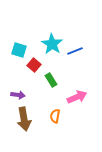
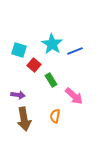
pink arrow: moved 3 px left, 1 px up; rotated 66 degrees clockwise
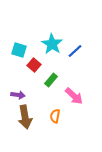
blue line: rotated 21 degrees counterclockwise
green rectangle: rotated 72 degrees clockwise
brown arrow: moved 1 px right, 2 px up
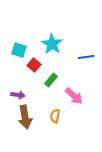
blue line: moved 11 px right, 6 px down; rotated 35 degrees clockwise
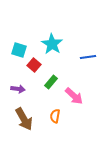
blue line: moved 2 px right
green rectangle: moved 2 px down
purple arrow: moved 6 px up
brown arrow: moved 1 px left, 2 px down; rotated 20 degrees counterclockwise
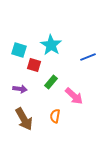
cyan star: moved 1 px left, 1 px down
blue line: rotated 14 degrees counterclockwise
red square: rotated 24 degrees counterclockwise
purple arrow: moved 2 px right
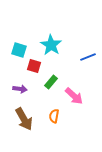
red square: moved 1 px down
orange semicircle: moved 1 px left
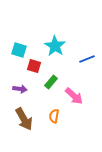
cyan star: moved 4 px right, 1 px down
blue line: moved 1 px left, 2 px down
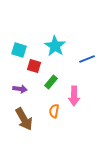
pink arrow: rotated 48 degrees clockwise
orange semicircle: moved 5 px up
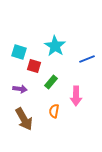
cyan square: moved 2 px down
pink arrow: moved 2 px right
